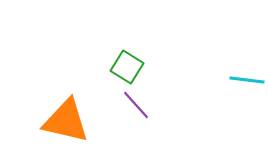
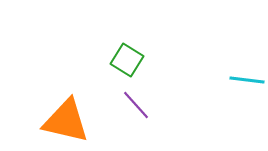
green square: moved 7 px up
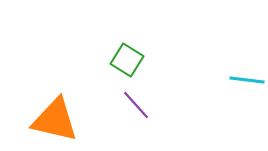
orange triangle: moved 11 px left, 1 px up
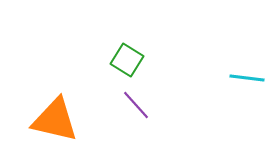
cyan line: moved 2 px up
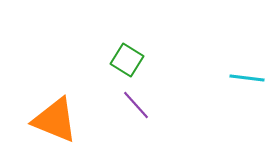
orange triangle: rotated 9 degrees clockwise
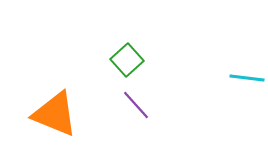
green square: rotated 16 degrees clockwise
orange triangle: moved 6 px up
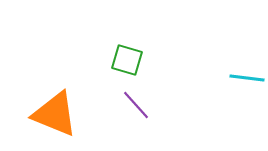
green square: rotated 32 degrees counterclockwise
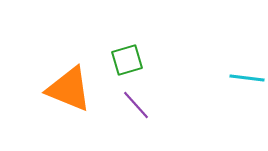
green square: rotated 32 degrees counterclockwise
orange triangle: moved 14 px right, 25 px up
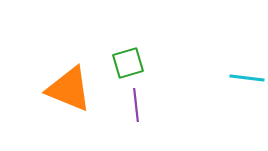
green square: moved 1 px right, 3 px down
purple line: rotated 36 degrees clockwise
